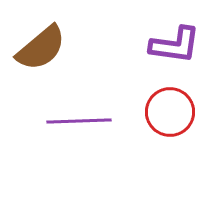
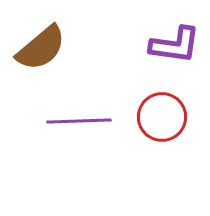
red circle: moved 8 px left, 5 px down
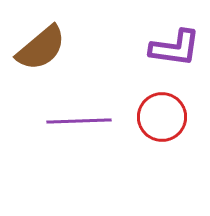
purple L-shape: moved 3 px down
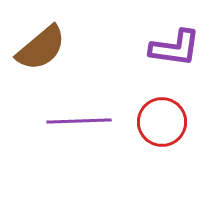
red circle: moved 5 px down
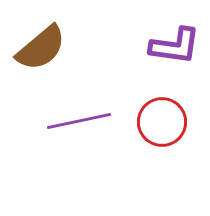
purple L-shape: moved 2 px up
purple line: rotated 10 degrees counterclockwise
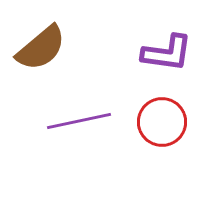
purple L-shape: moved 8 px left, 7 px down
